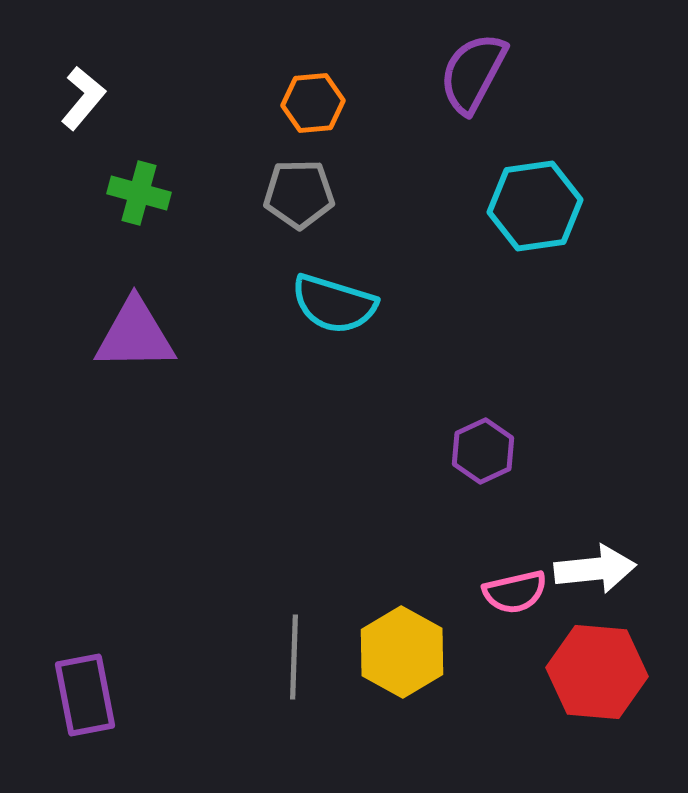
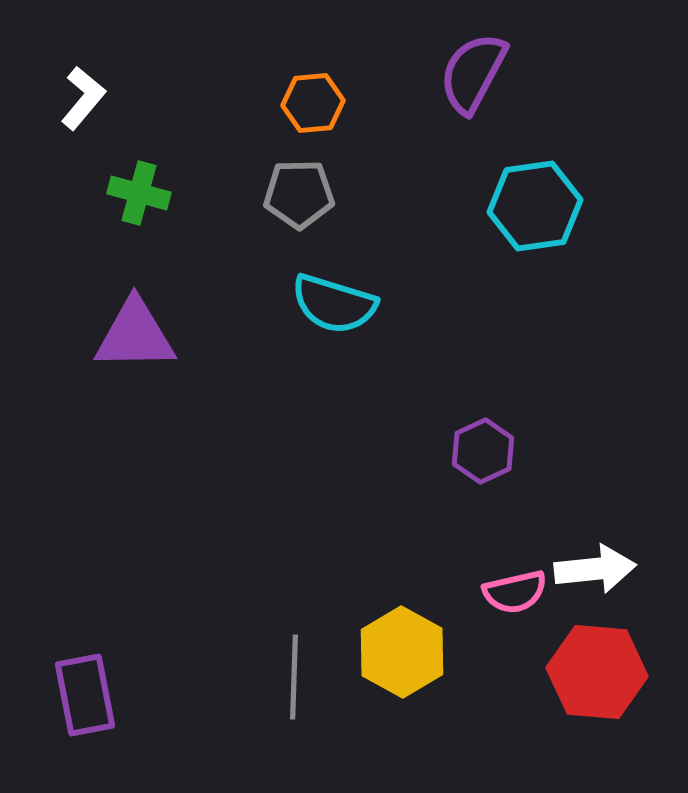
gray line: moved 20 px down
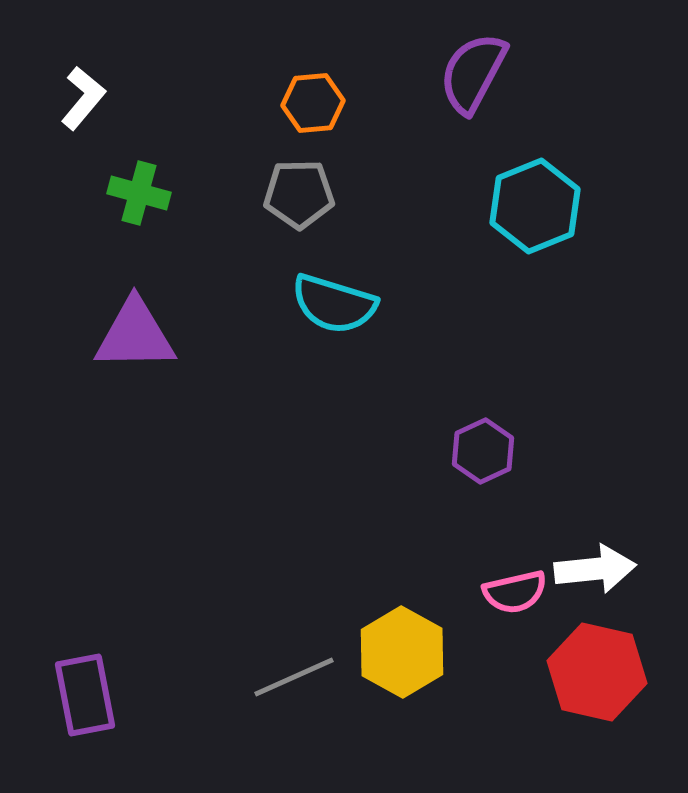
cyan hexagon: rotated 14 degrees counterclockwise
red hexagon: rotated 8 degrees clockwise
gray line: rotated 64 degrees clockwise
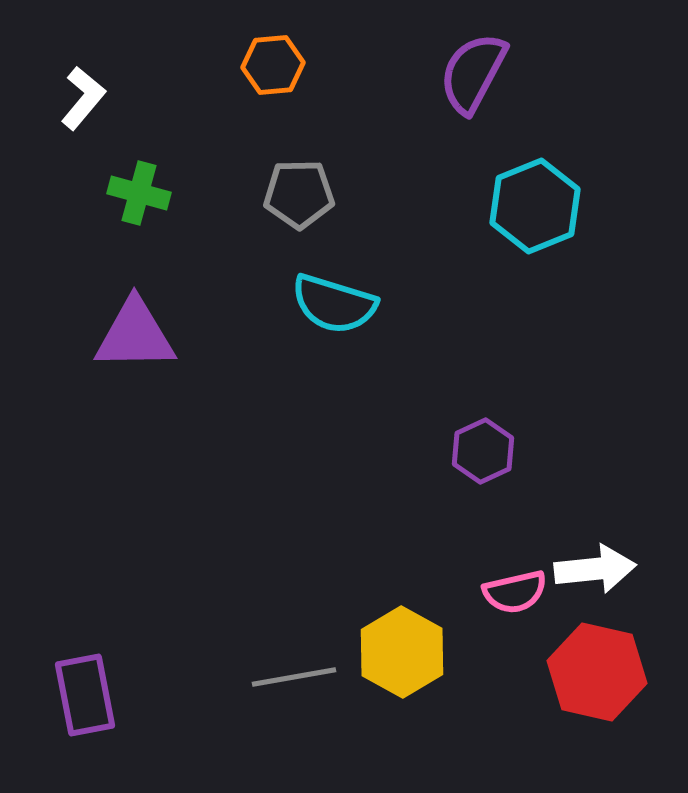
orange hexagon: moved 40 px left, 38 px up
gray line: rotated 14 degrees clockwise
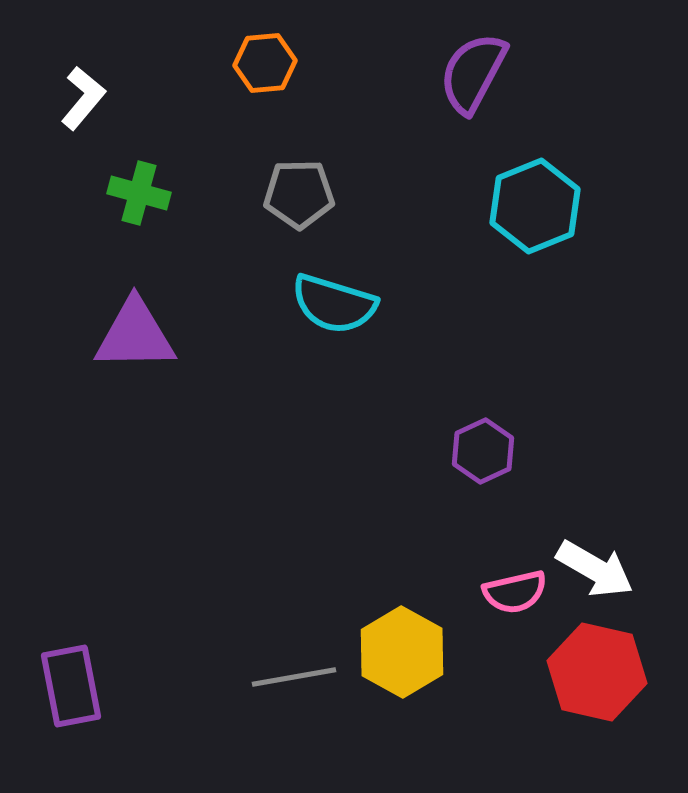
orange hexagon: moved 8 px left, 2 px up
white arrow: rotated 36 degrees clockwise
purple rectangle: moved 14 px left, 9 px up
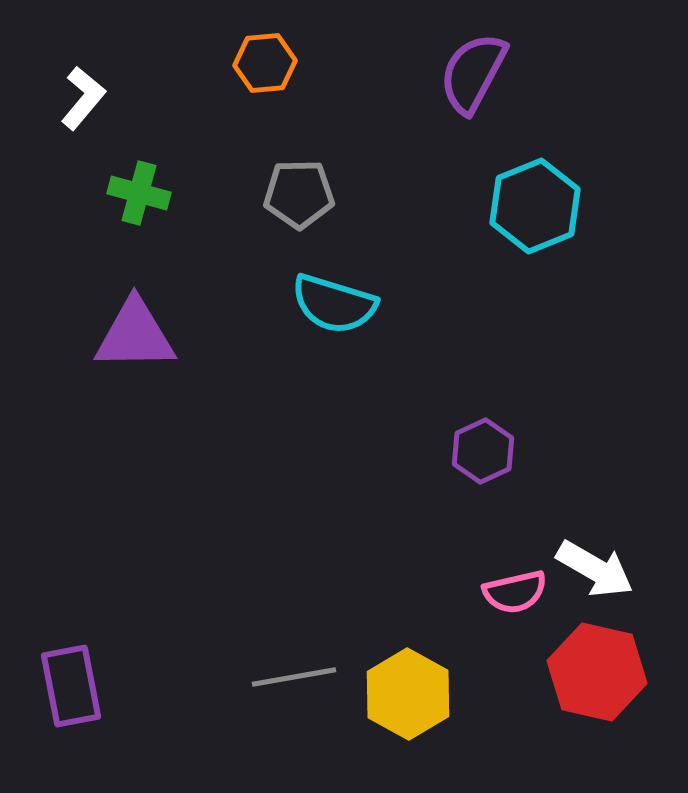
yellow hexagon: moved 6 px right, 42 px down
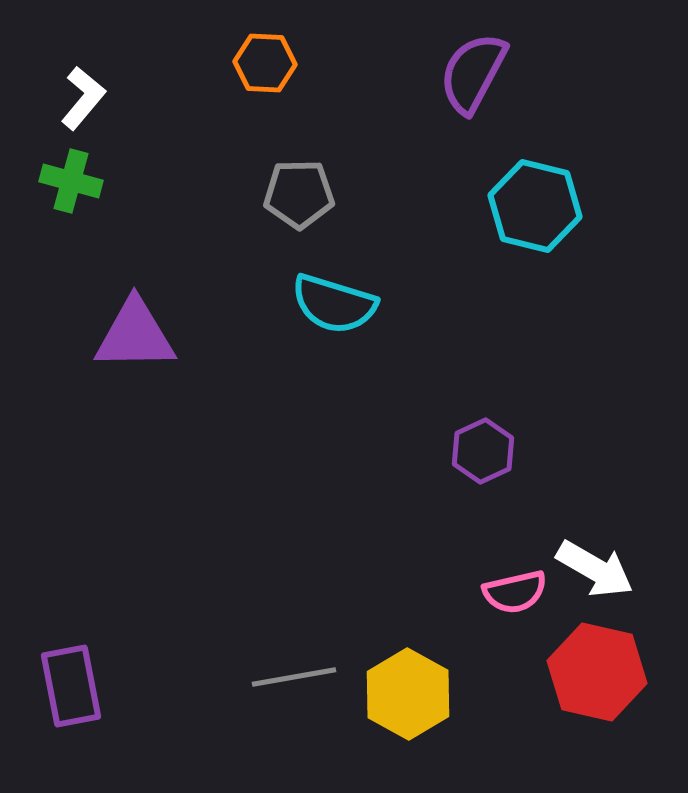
orange hexagon: rotated 8 degrees clockwise
green cross: moved 68 px left, 12 px up
cyan hexagon: rotated 24 degrees counterclockwise
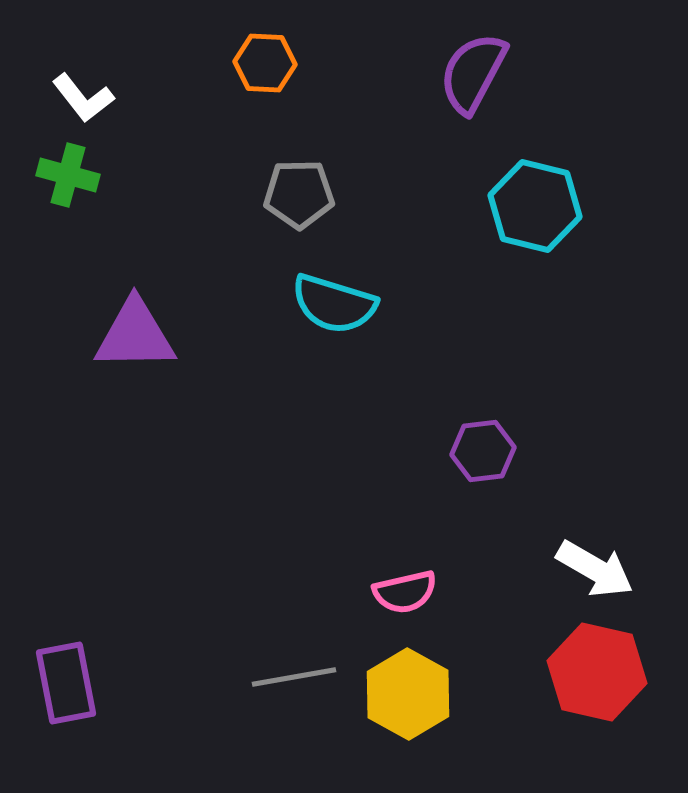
white L-shape: rotated 102 degrees clockwise
green cross: moved 3 px left, 6 px up
purple hexagon: rotated 18 degrees clockwise
pink semicircle: moved 110 px left
purple rectangle: moved 5 px left, 3 px up
